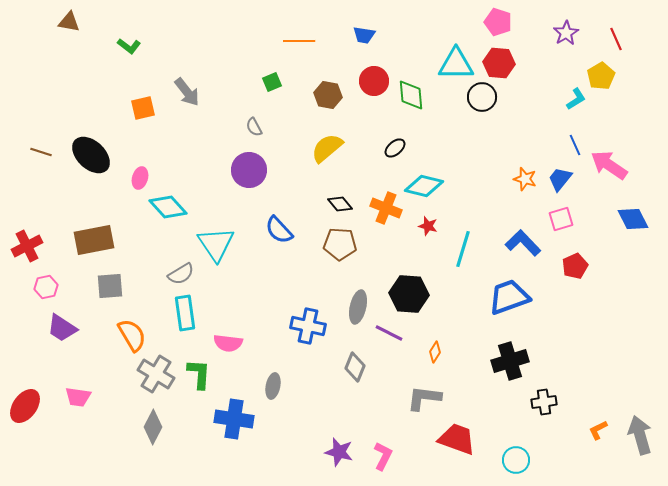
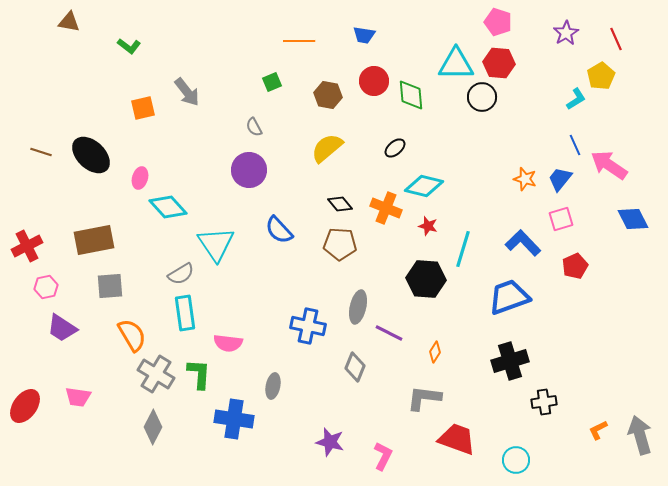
black hexagon at (409, 294): moved 17 px right, 15 px up
purple star at (339, 452): moved 9 px left, 10 px up
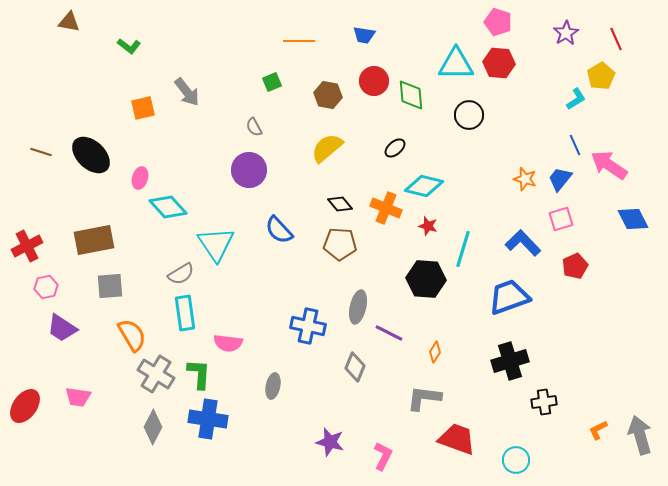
black circle at (482, 97): moved 13 px left, 18 px down
blue cross at (234, 419): moved 26 px left
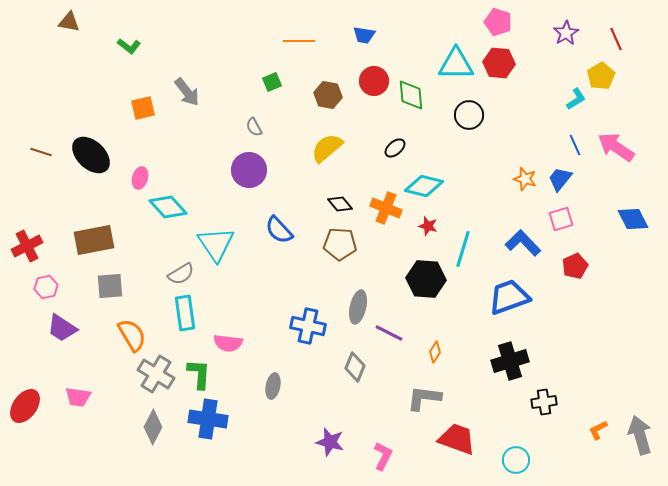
pink arrow at (609, 165): moved 7 px right, 18 px up
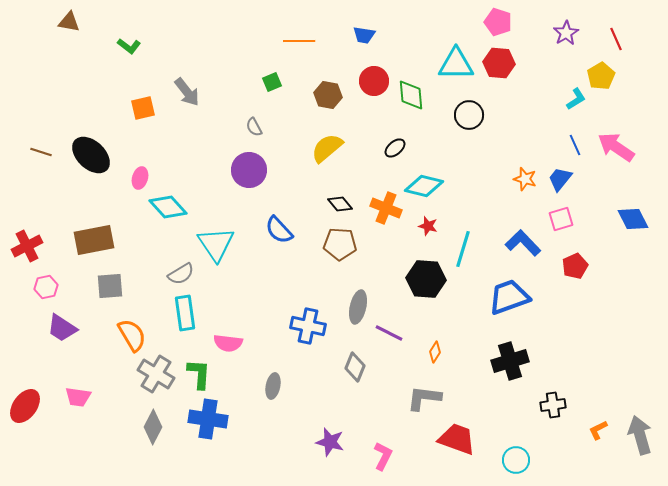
black cross at (544, 402): moved 9 px right, 3 px down
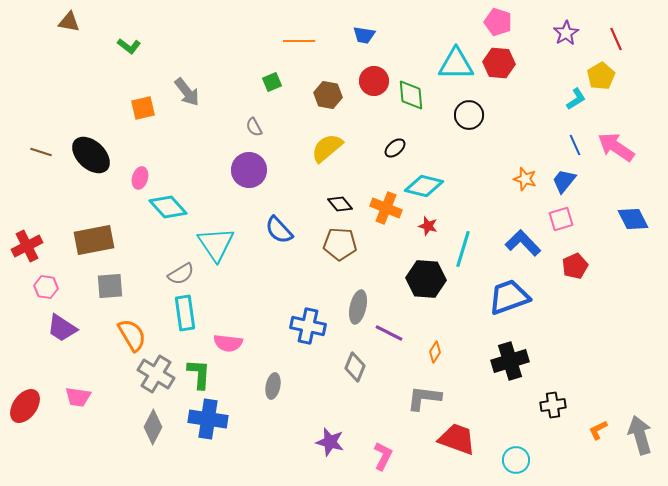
blue trapezoid at (560, 179): moved 4 px right, 2 px down
pink hexagon at (46, 287): rotated 20 degrees clockwise
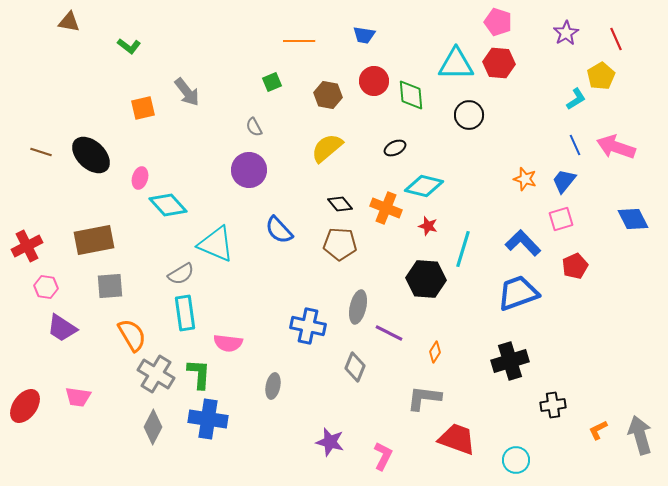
pink arrow at (616, 147): rotated 15 degrees counterclockwise
black ellipse at (395, 148): rotated 15 degrees clockwise
cyan diamond at (168, 207): moved 2 px up
cyan triangle at (216, 244): rotated 33 degrees counterclockwise
blue trapezoid at (509, 297): moved 9 px right, 4 px up
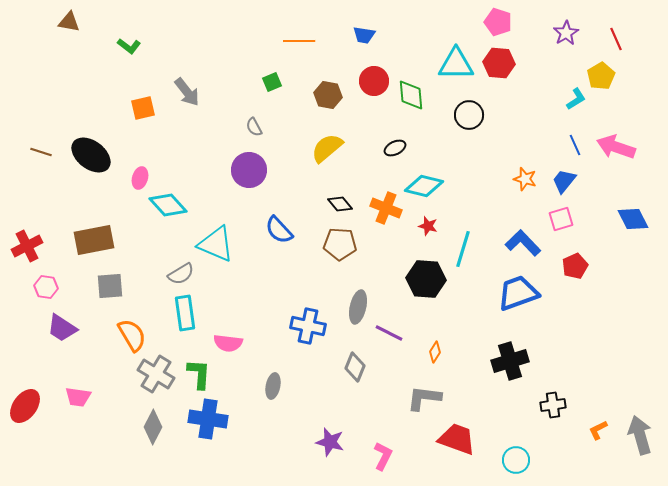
black ellipse at (91, 155): rotated 6 degrees counterclockwise
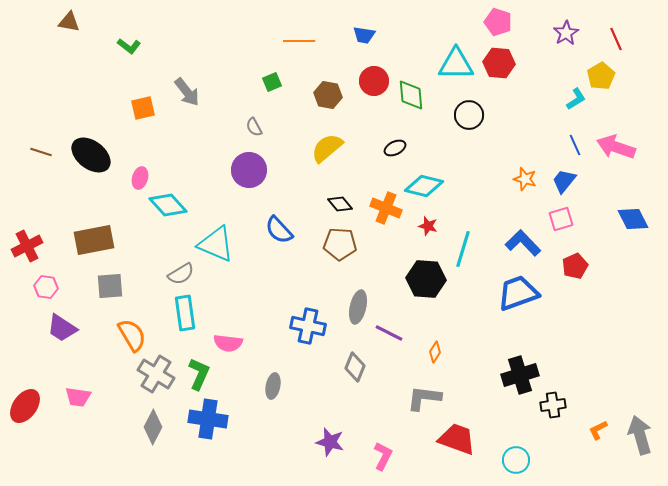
black cross at (510, 361): moved 10 px right, 14 px down
green L-shape at (199, 374): rotated 20 degrees clockwise
